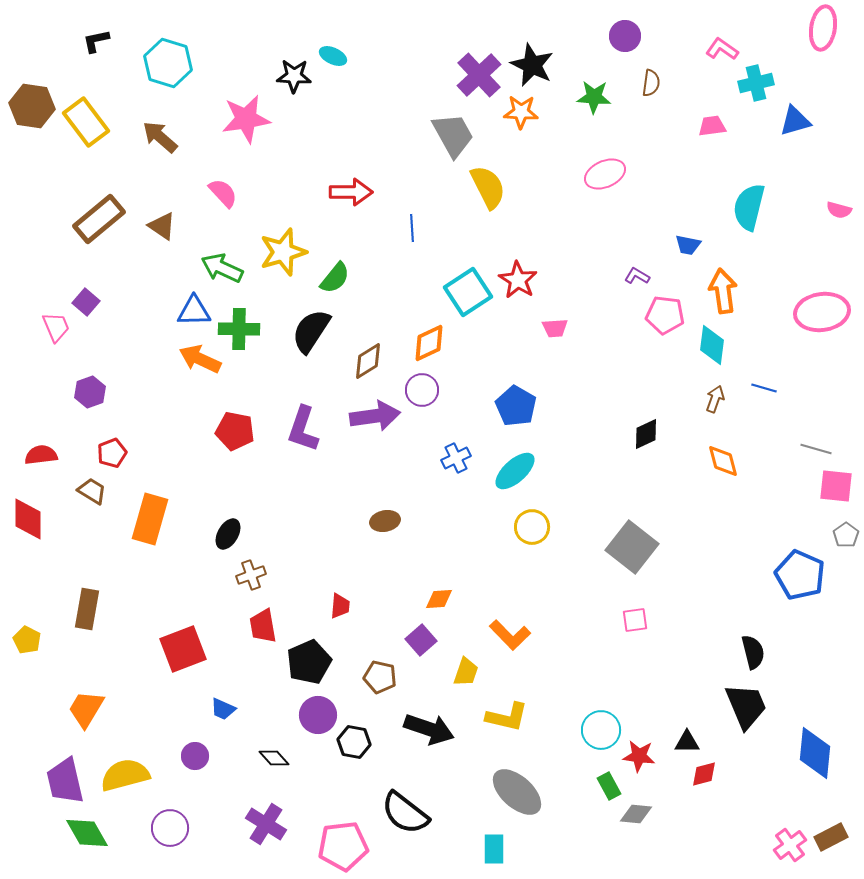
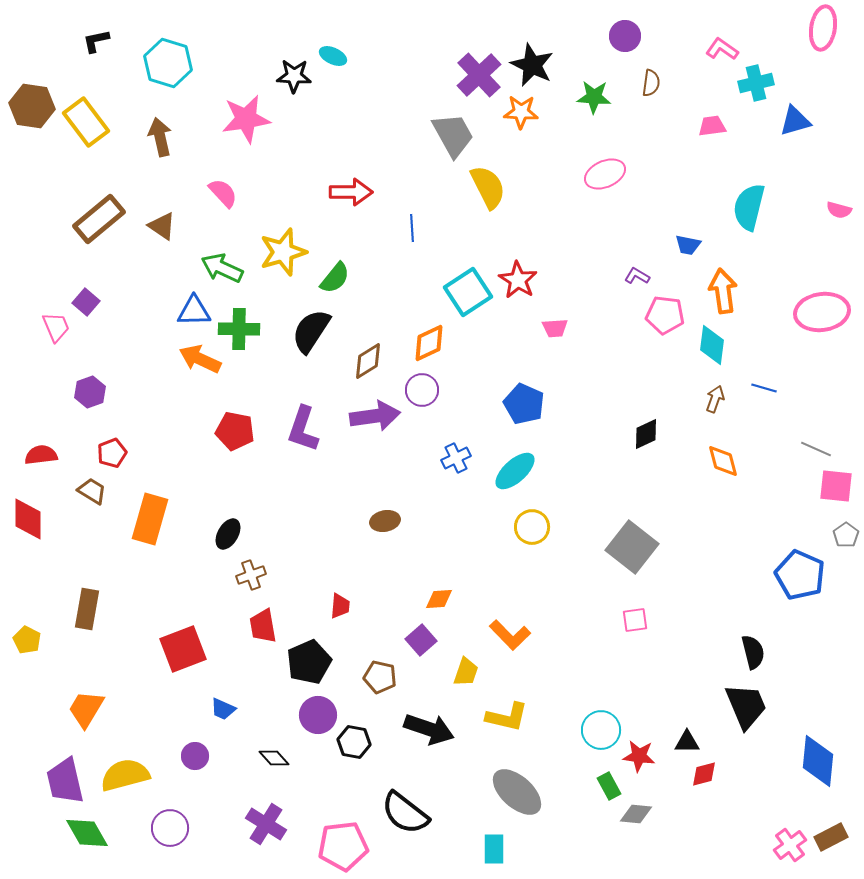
brown arrow at (160, 137): rotated 36 degrees clockwise
blue pentagon at (516, 406): moved 8 px right, 2 px up; rotated 6 degrees counterclockwise
gray line at (816, 449): rotated 8 degrees clockwise
blue diamond at (815, 753): moved 3 px right, 8 px down
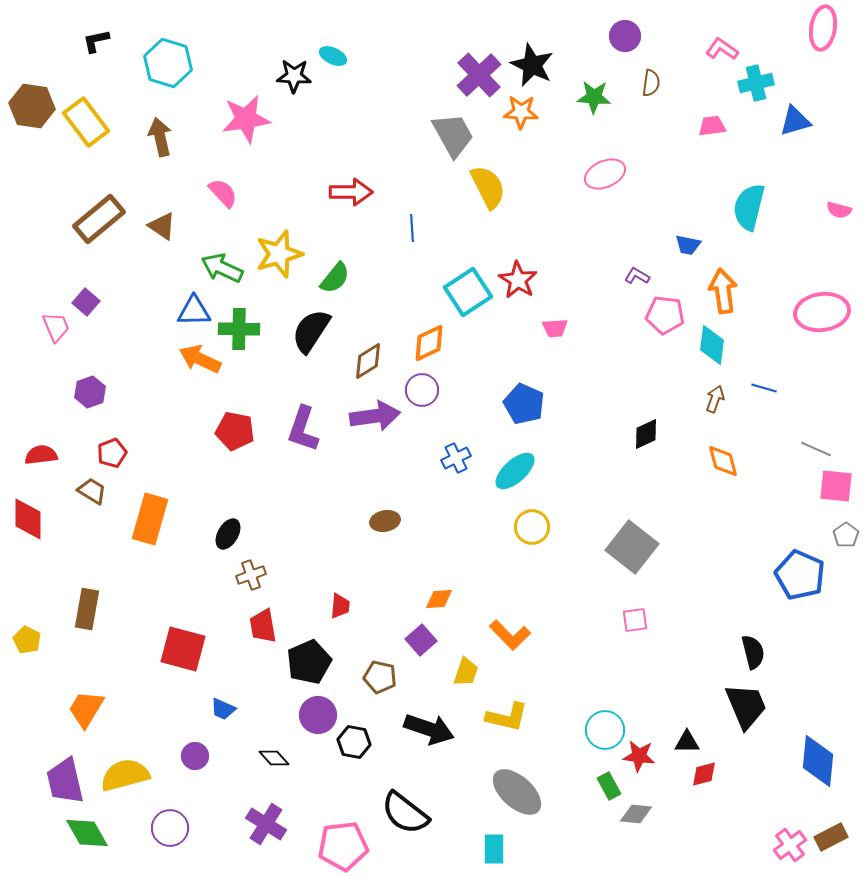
yellow star at (283, 252): moved 4 px left, 2 px down
red square at (183, 649): rotated 36 degrees clockwise
cyan circle at (601, 730): moved 4 px right
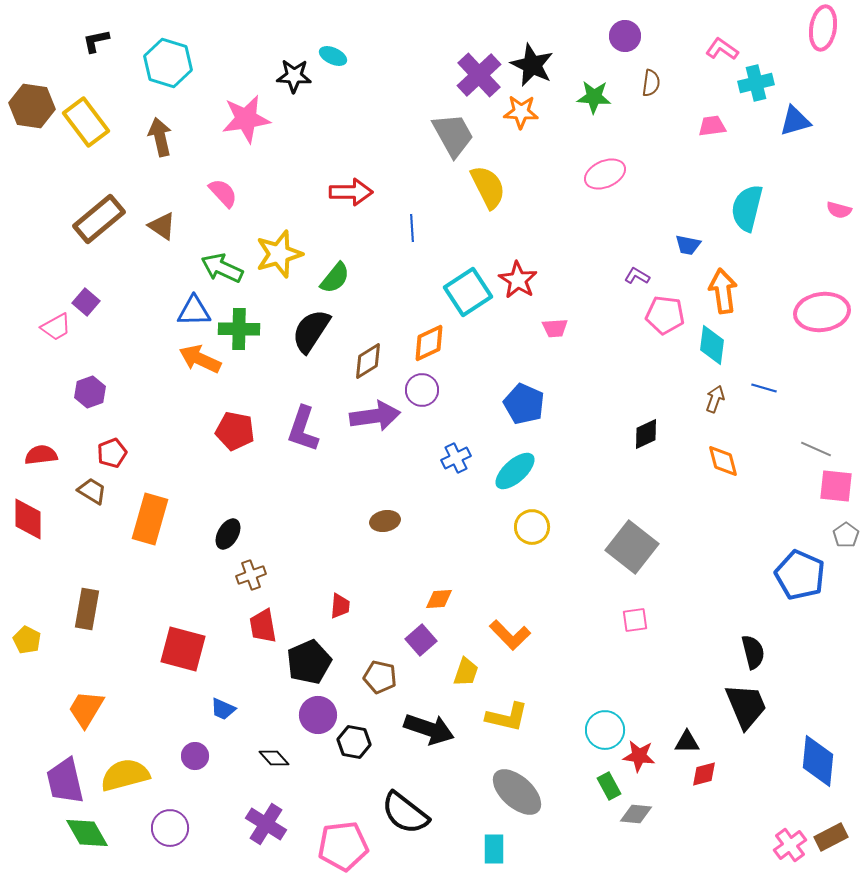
cyan semicircle at (749, 207): moved 2 px left, 1 px down
pink trapezoid at (56, 327): rotated 84 degrees clockwise
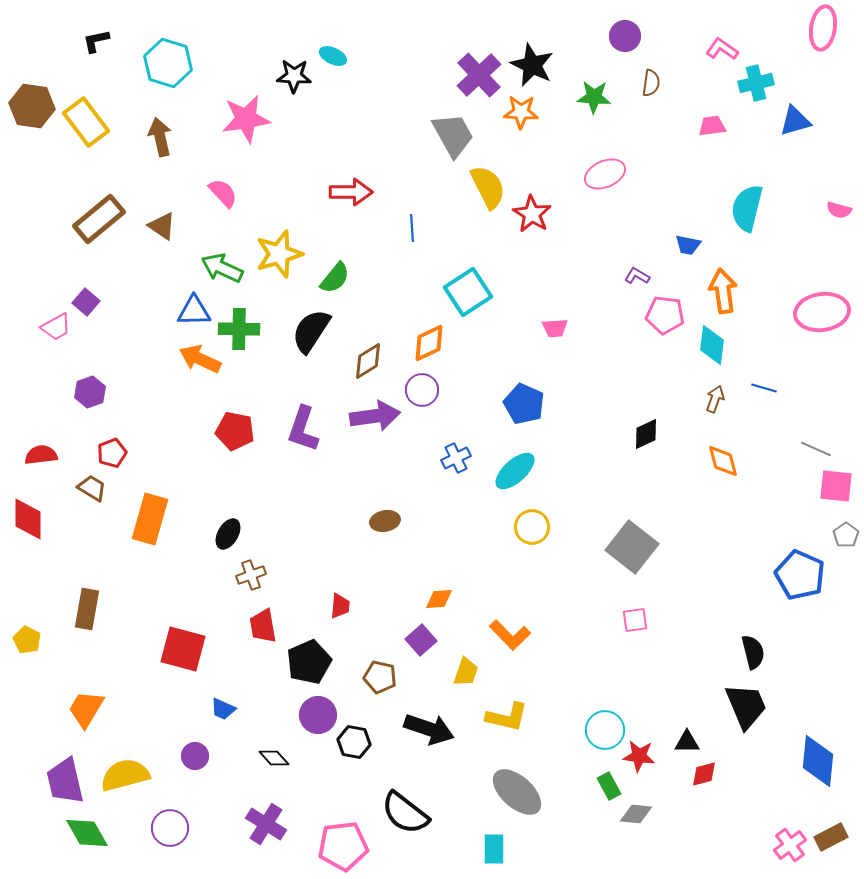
red star at (518, 280): moved 14 px right, 66 px up
brown trapezoid at (92, 491): moved 3 px up
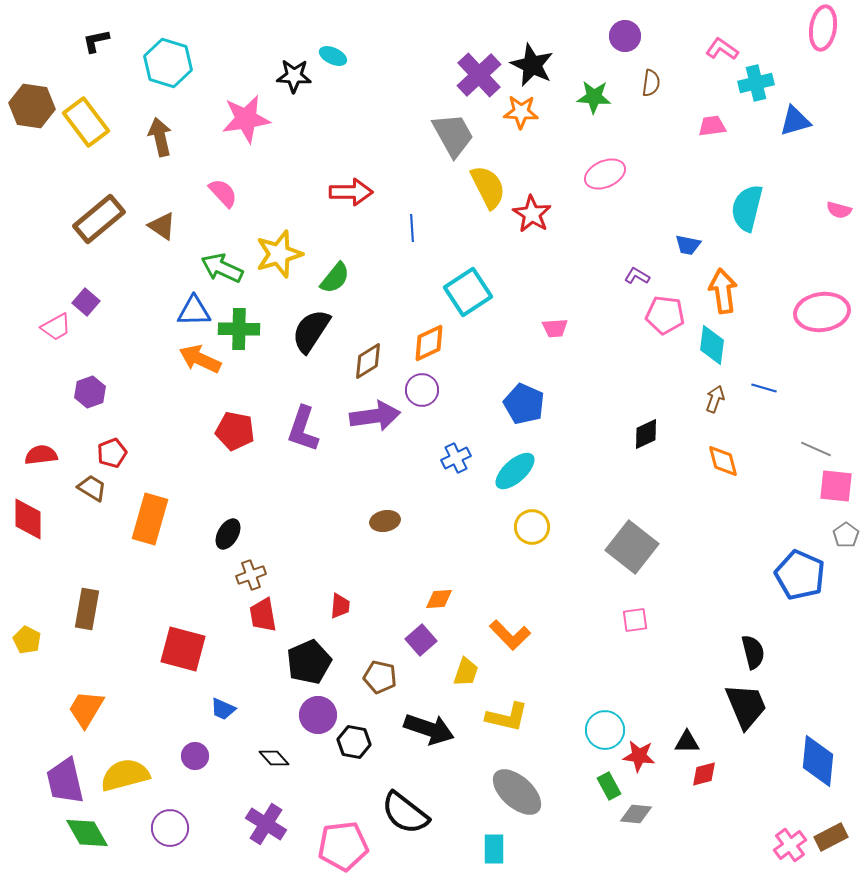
red trapezoid at (263, 626): moved 11 px up
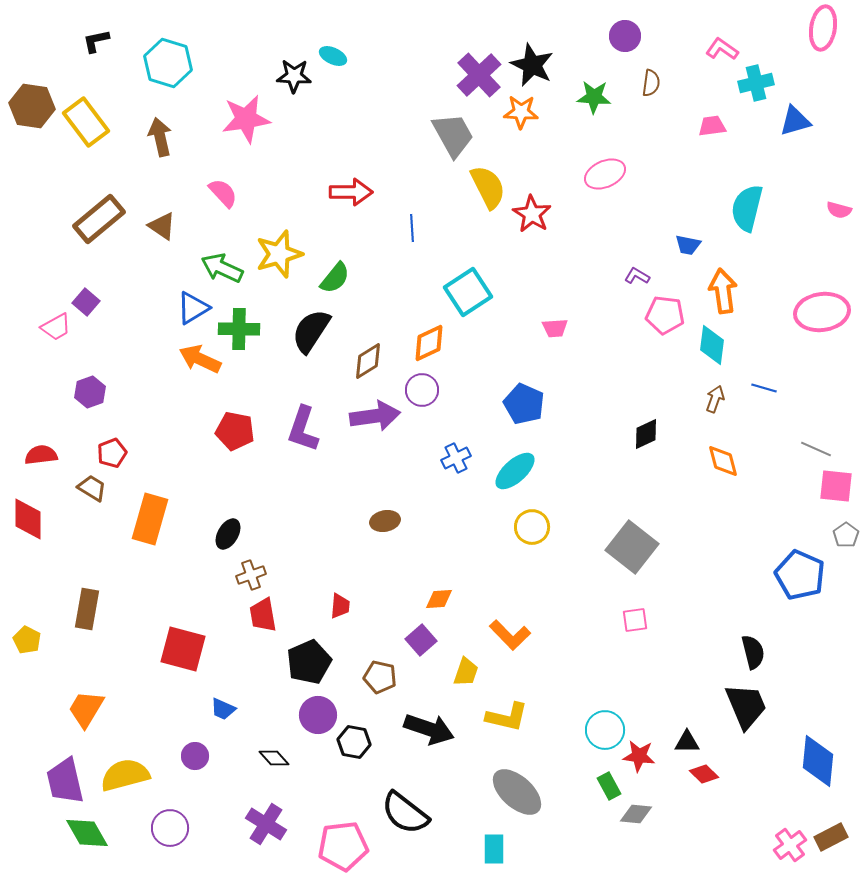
blue triangle at (194, 311): moved 1 px left, 3 px up; rotated 30 degrees counterclockwise
red diamond at (704, 774): rotated 60 degrees clockwise
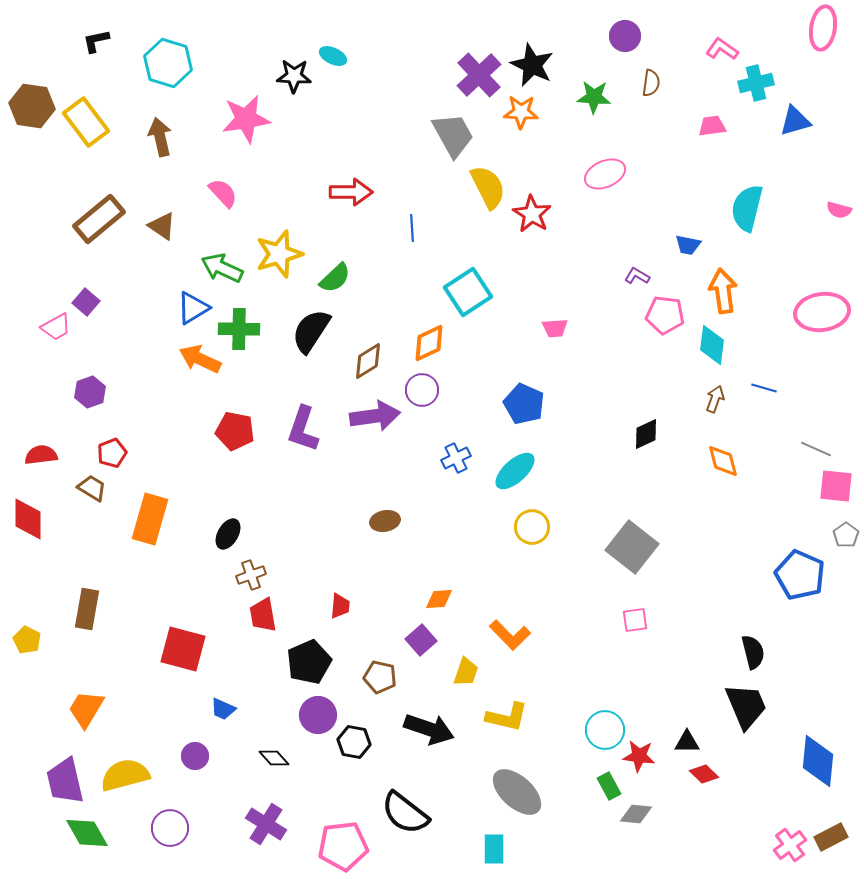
green semicircle at (335, 278): rotated 8 degrees clockwise
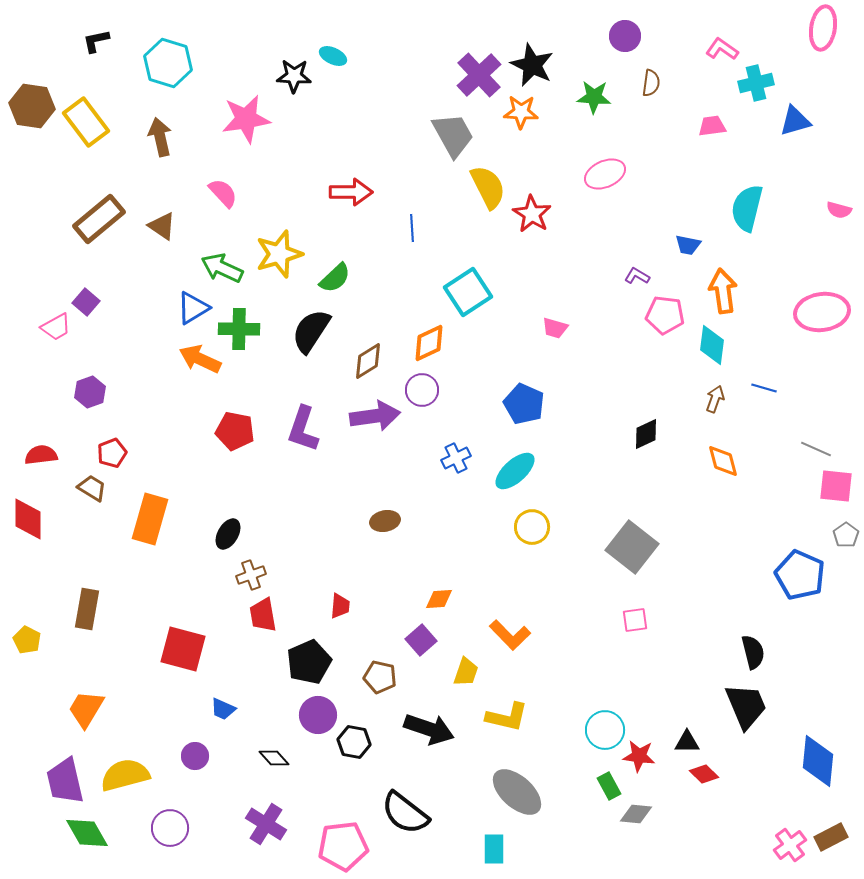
pink trapezoid at (555, 328): rotated 20 degrees clockwise
